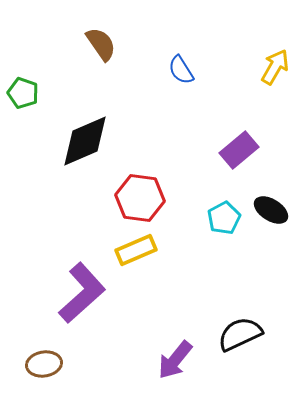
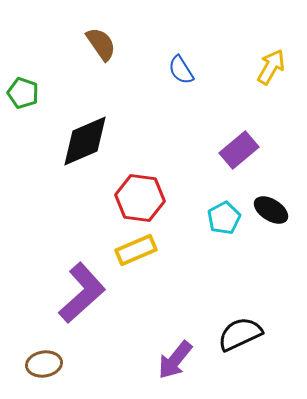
yellow arrow: moved 4 px left
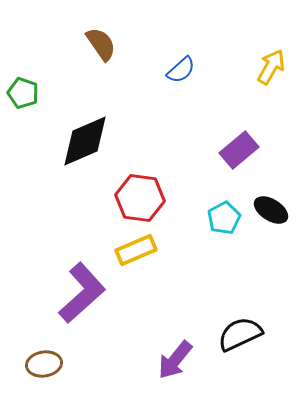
blue semicircle: rotated 100 degrees counterclockwise
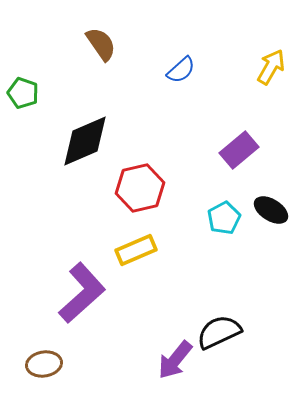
red hexagon: moved 10 px up; rotated 21 degrees counterclockwise
black semicircle: moved 21 px left, 2 px up
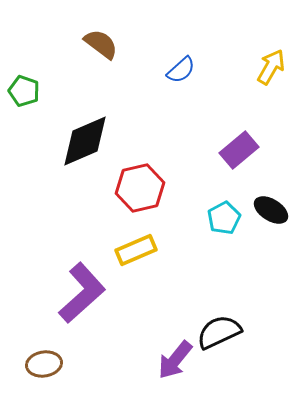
brown semicircle: rotated 18 degrees counterclockwise
green pentagon: moved 1 px right, 2 px up
